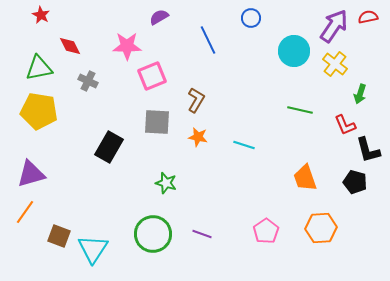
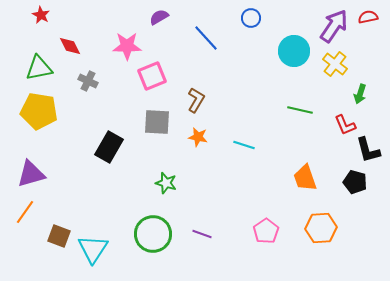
blue line: moved 2 px left, 2 px up; rotated 16 degrees counterclockwise
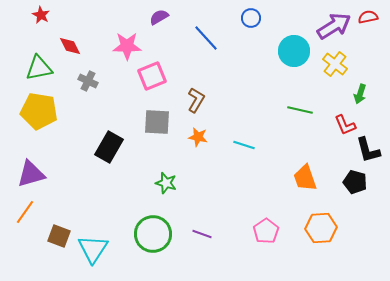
purple arrow: rotated 24 degrees clockwise
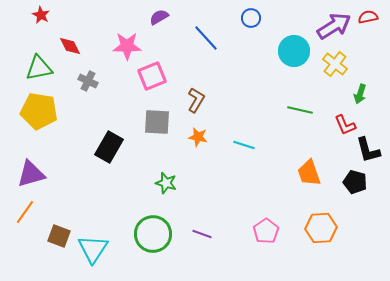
orange trapezoid: moved 4 px right, 5 px up
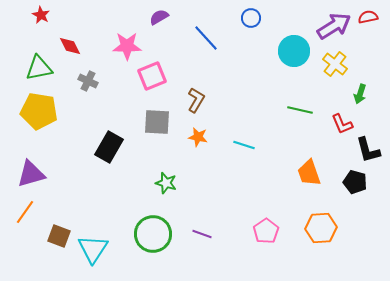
red L-shape: moved 3 px left, 1 px up
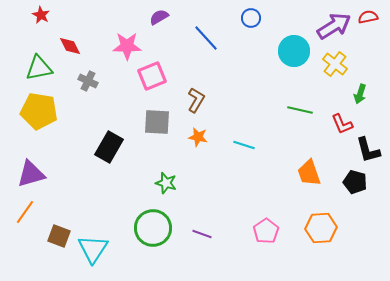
green circle: moved 6 px up
